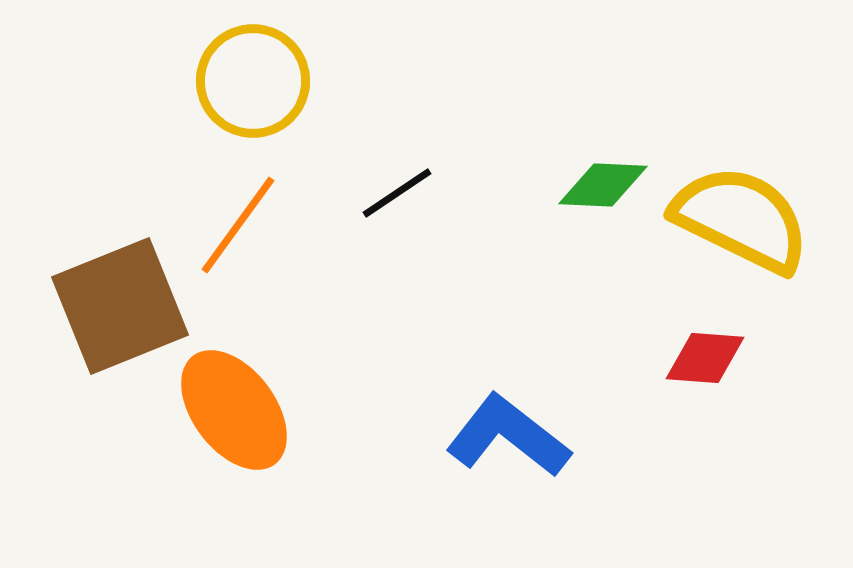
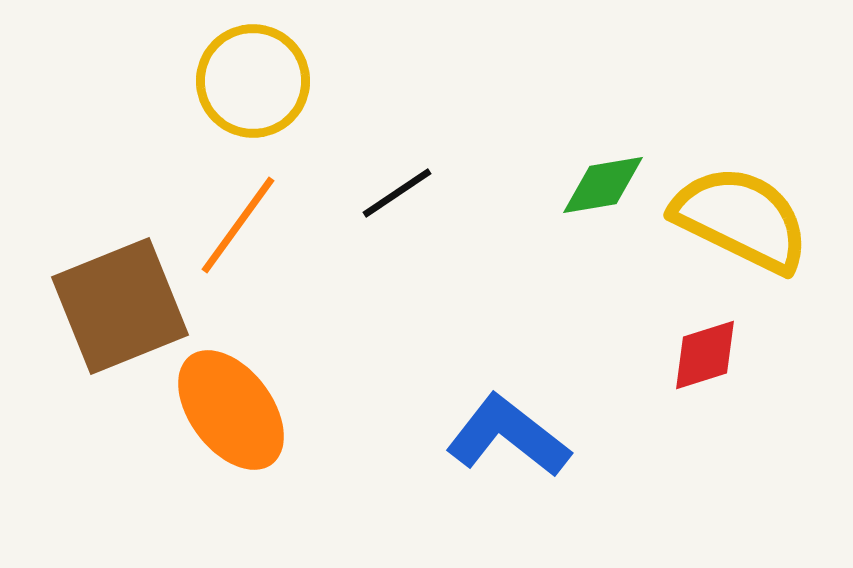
green diamond: rotated 12 degrees counterclockwise
red diamond: moved 3 px up; rotated 22 degrees counterclockwise
orange ellipse: moved 3 px left
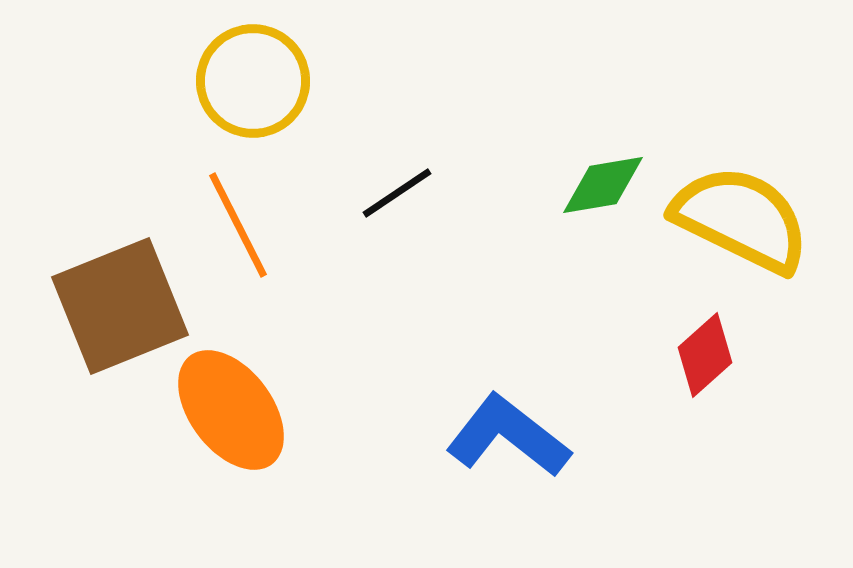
orange line: rotated 63 degrees counterclockwise
red diamond: rotated 24 degrees counterclockwise
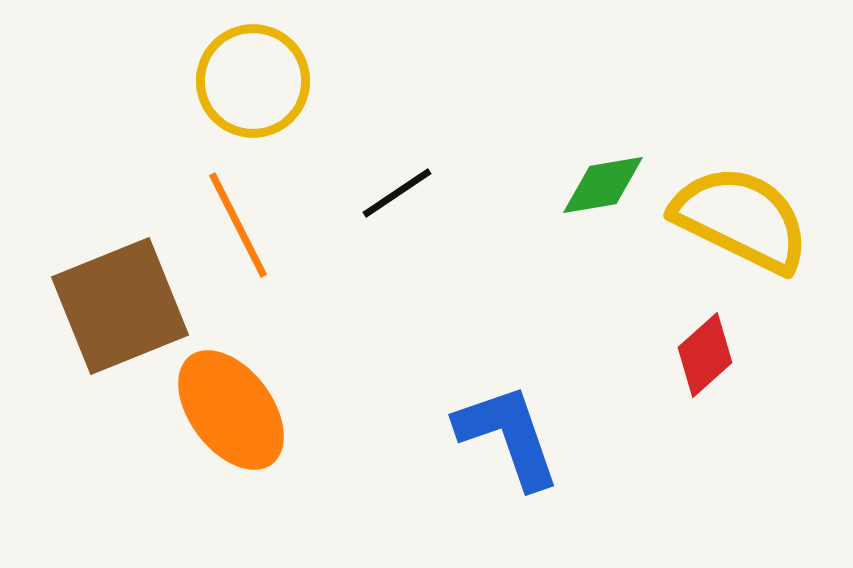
blue L-shape: rotated 33 degrees clockwise
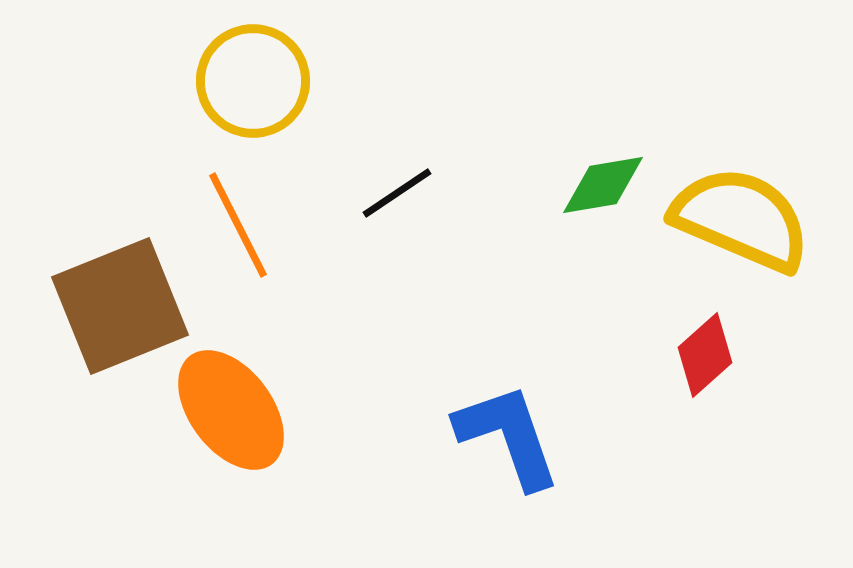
yellow semicircle: rotated 3 degrees counterclockwise
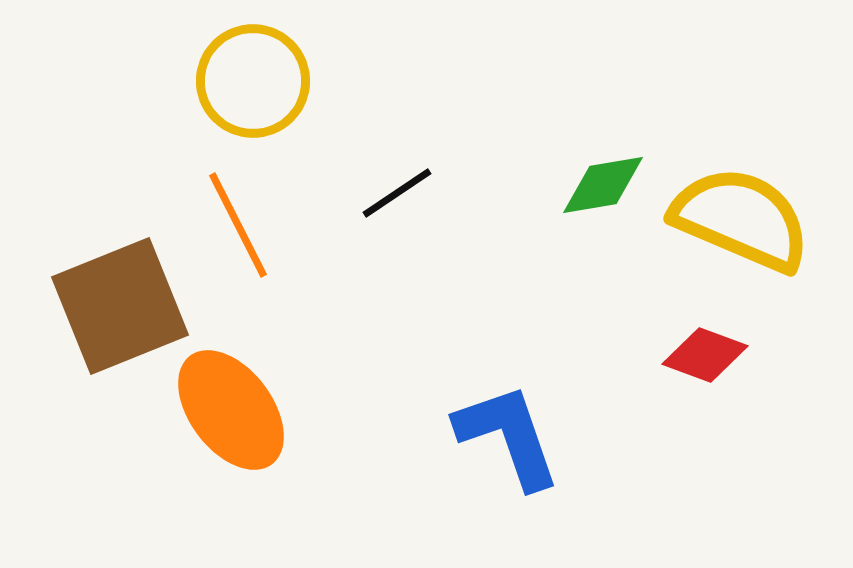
red diamond: rotated 62 degrees clockwise
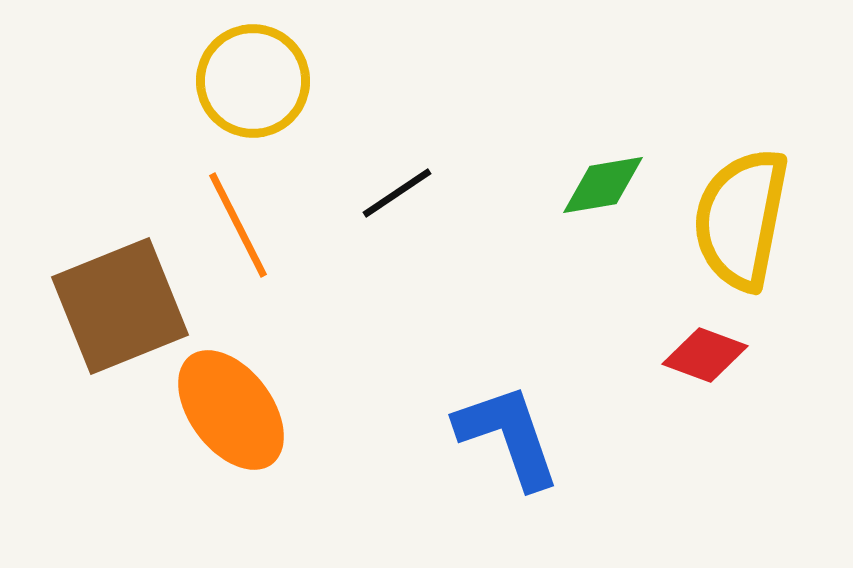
yellow semicircle: rotated 102 degrees counterclockwise
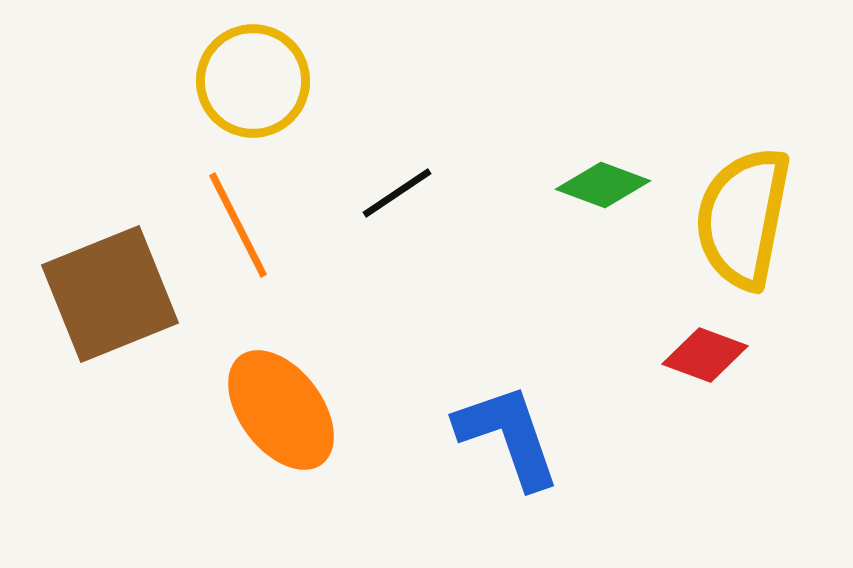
green diamond: rotated 30 degrees clockwise
yellow semicircle: moved 2 px right, 1 px up
brown square: moved 10 px left, 12 px up
orange ellipse: moved 50 px right
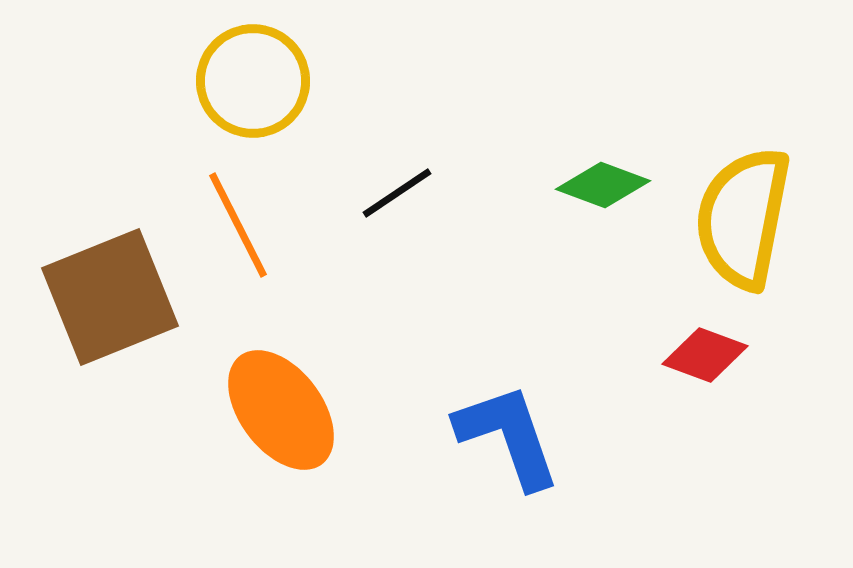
brown square: moved 3 px down
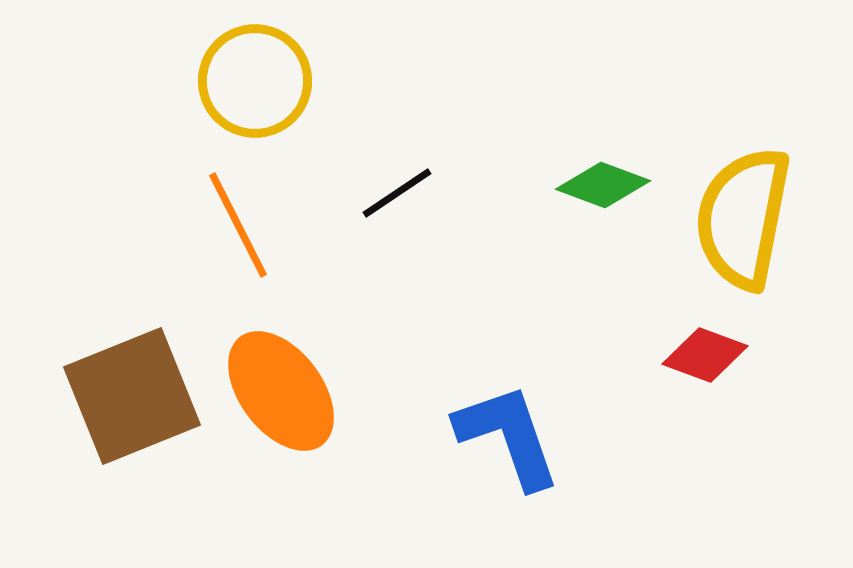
yellow circle: moved 2 px right
brown square: moved 22 px right, 99 px down
orange ellipse: moved 19 px up
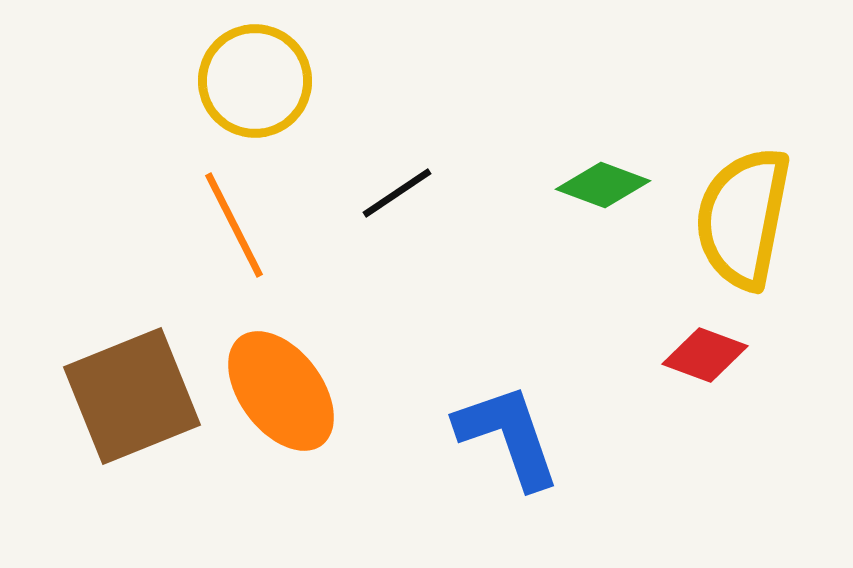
orange line: moved 4 px left
